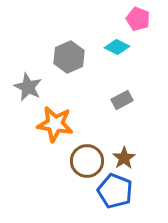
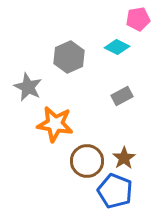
pink pentagon: rotated 30 degrees counterclockwise
gray rectangle: moved 4 px up
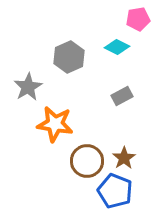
gray star: rotated 16 degrees clockwise
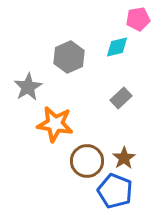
cyan diamond: rotated 40 degrees counterclockwise
gray rectangle: moved 1 px left, 2 px down; rotated 15 degrees counterclockwise
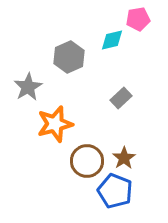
cyan diamond: moved 5 px left, 7 px up
orange star: rotated 24 degrees counterclockwise
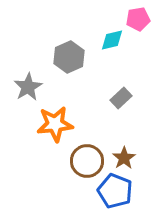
orange star: rotated 9 degrees clockwise
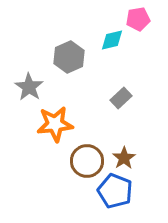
gray star: moved 1 px right; rotated 8 degrees counterclockwise
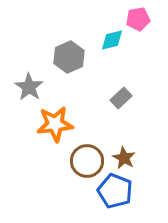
brown star: rotated 10 degrees counterclockwise
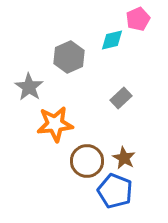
pink pentagon: rotated 15 degrees counterclockwise
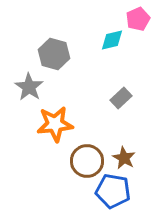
gray hexagon: moved 15 px left, 3 px up; rotated 20 degrees counterclockwise
blue pentagon: moved 2 px left; rotated 12 degrees counterclockwise
